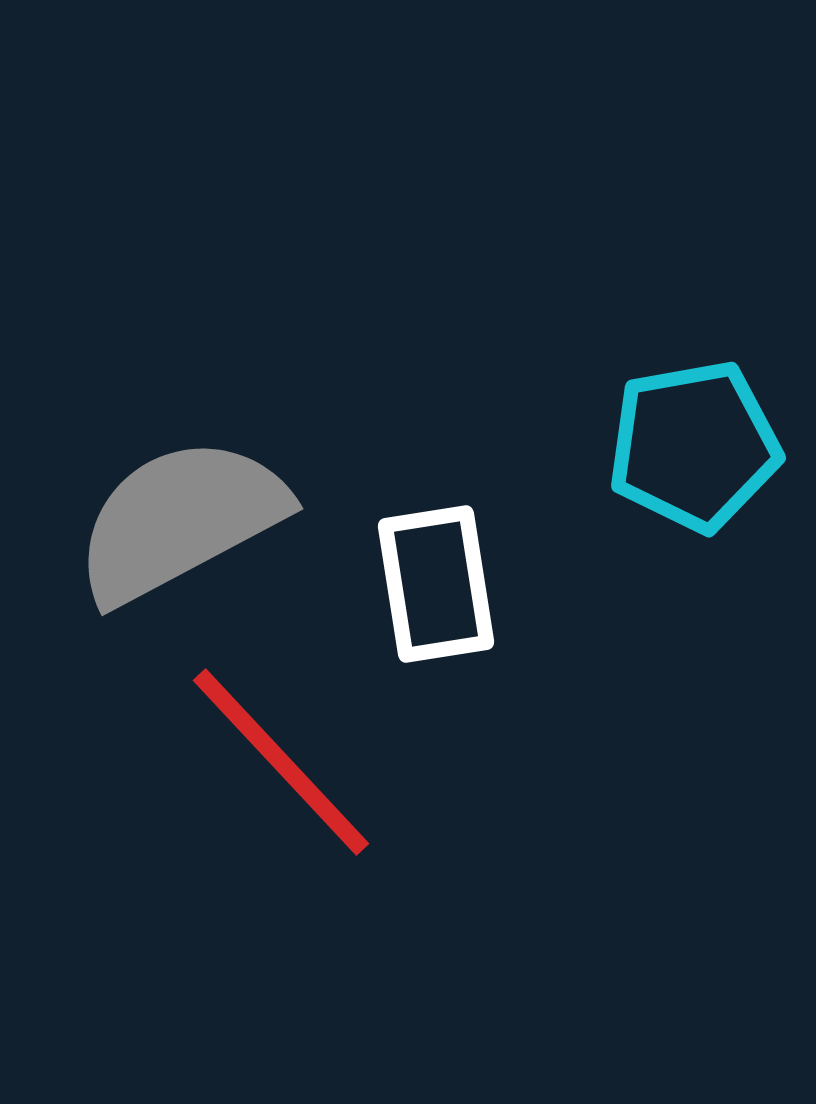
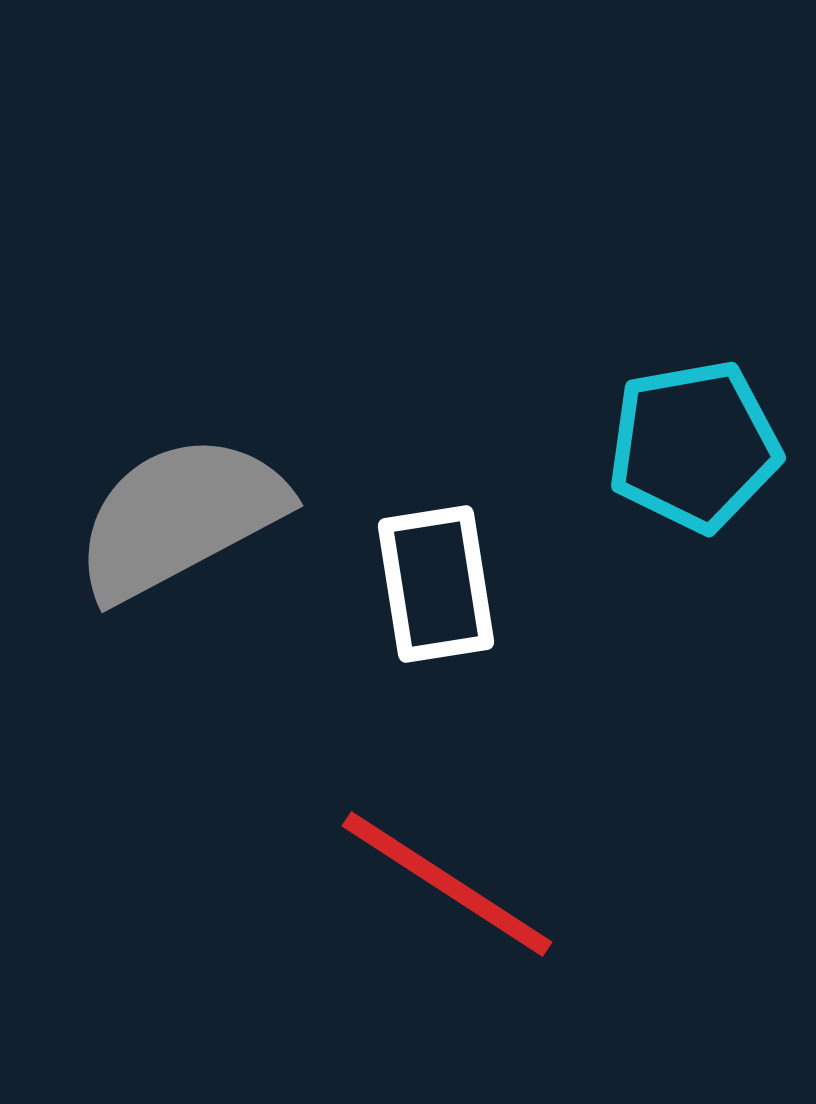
gray semicircle: moved 3 px up
red line: moved 166 px right, 122 px down; rotated 14 degrees counterclockwise
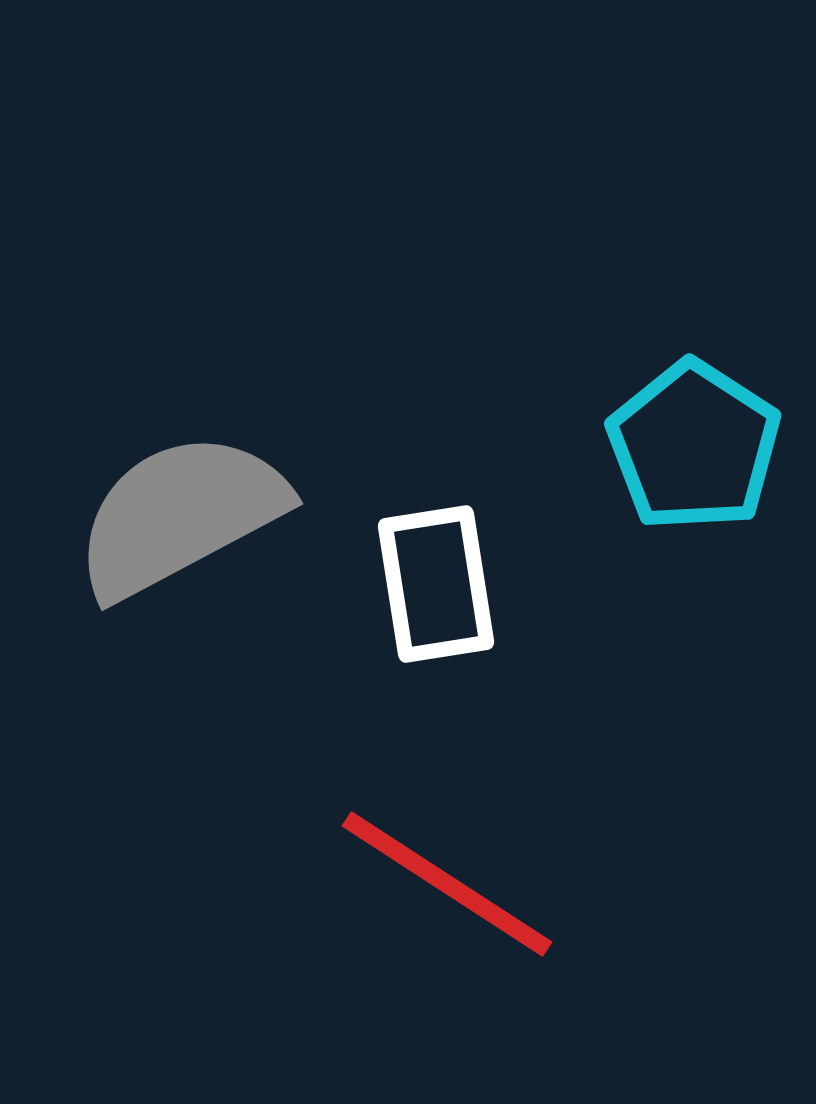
cyan pentagon: rotated 29 degrees counterclockwise
gray semicircle: moved 2 px up
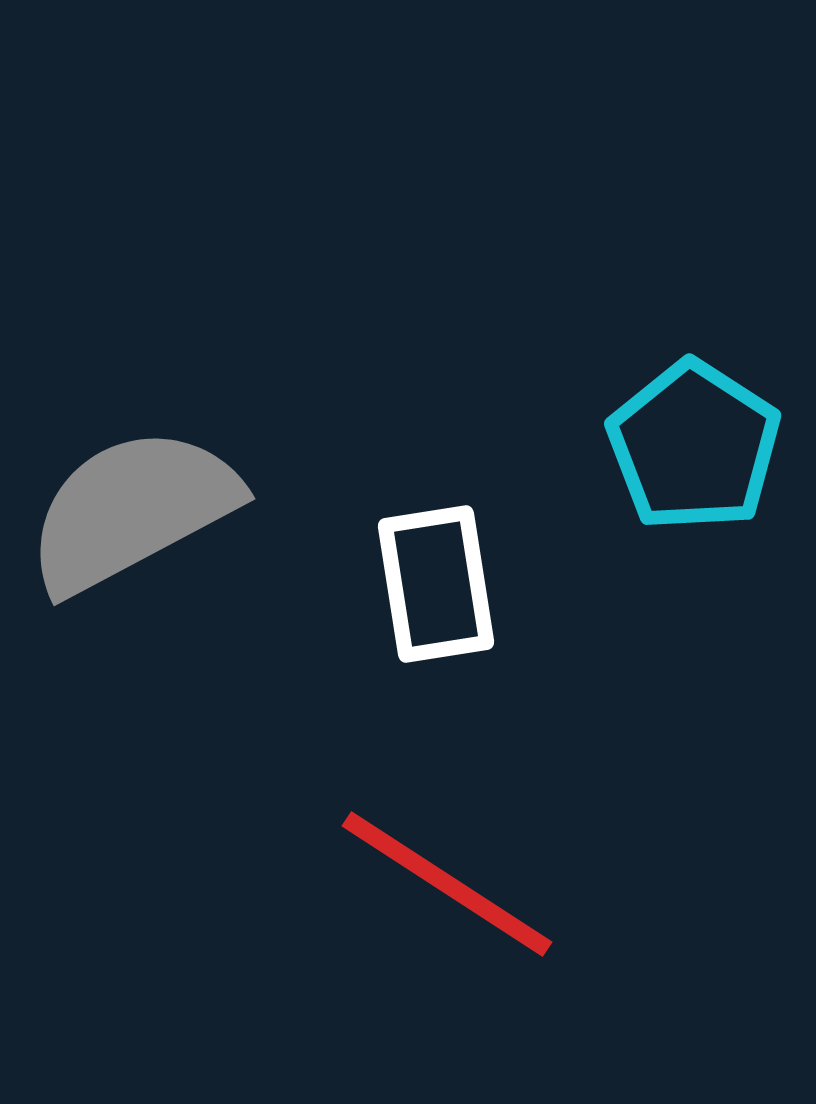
gray semicircle: moved 48 px left, 5 px up
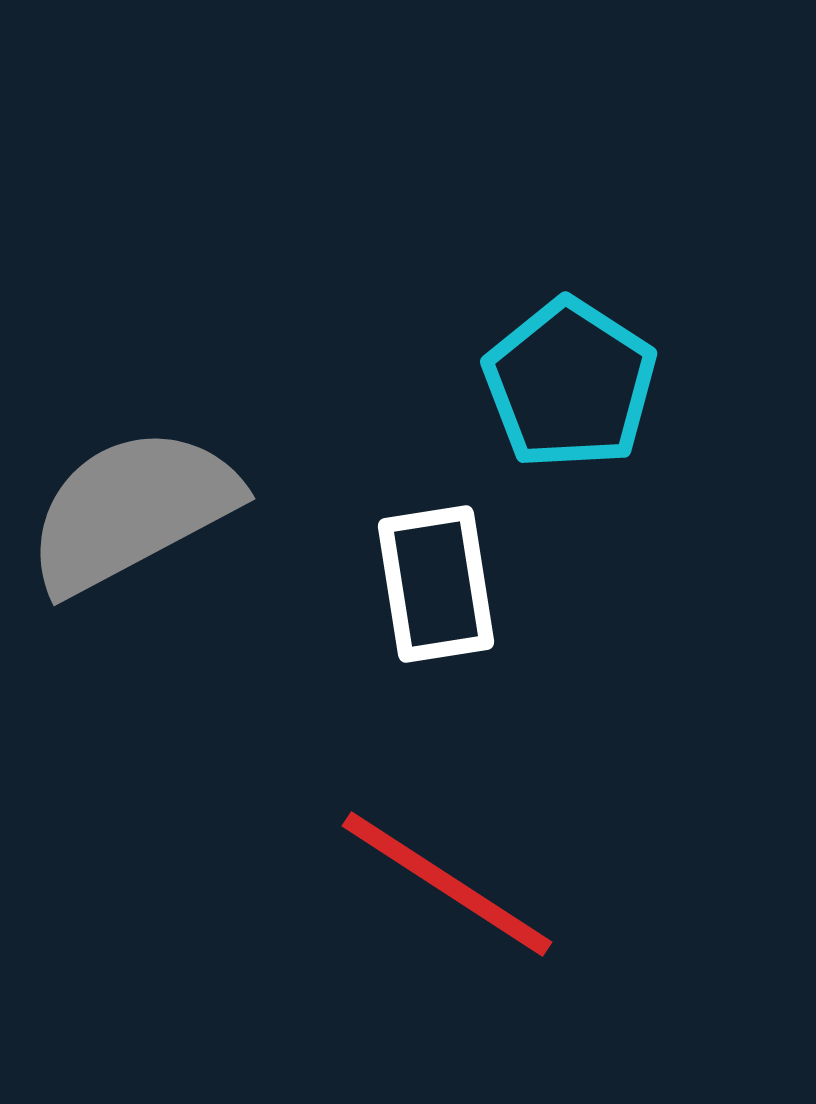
cyan pentagon: moved 124 px left, 62 px up
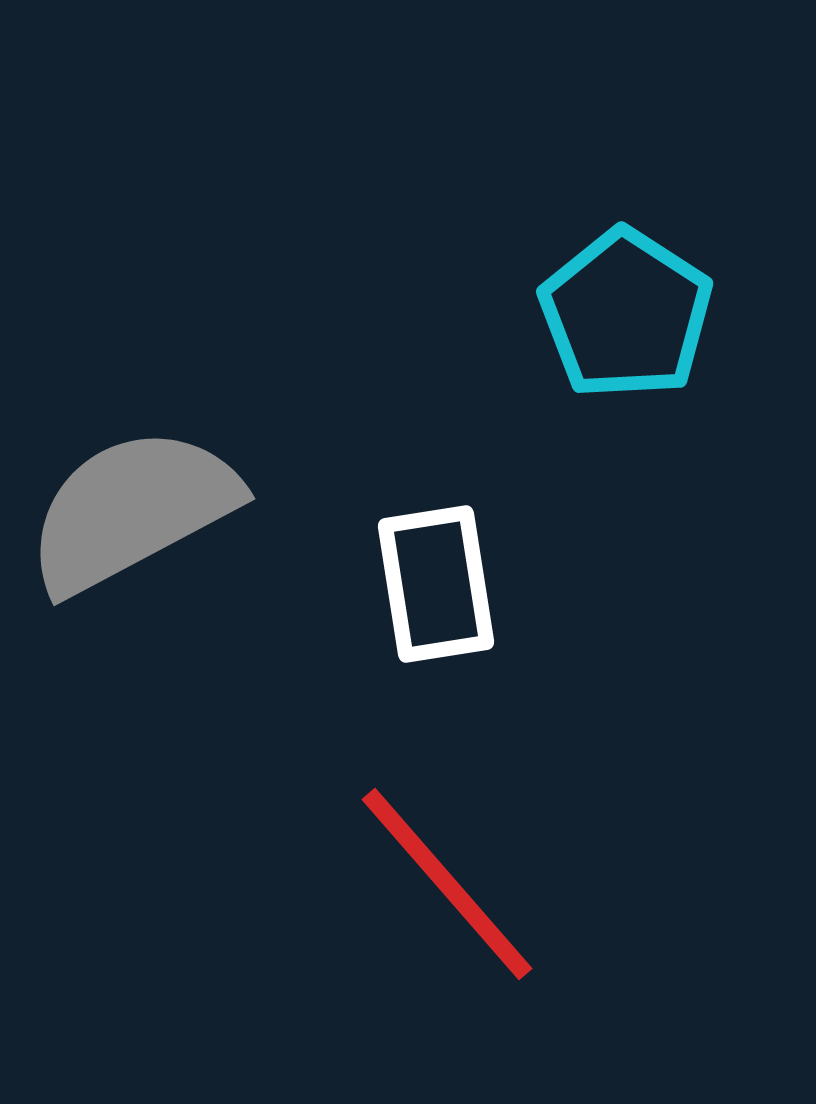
cyan pentagon: moved 56 px right, 70 px up
red line: rotated 16 degrees clockwise
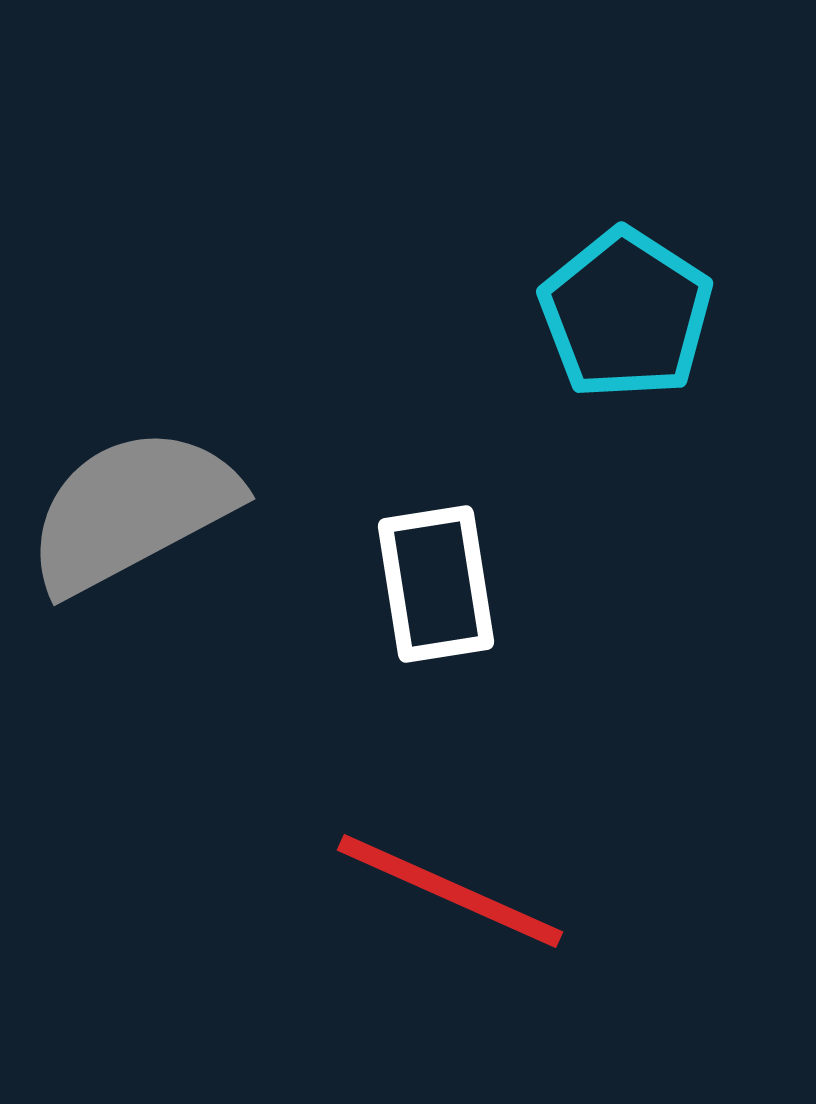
red line: moved 3 px right, 7 px down; rotated 25 degrees counterclockwise
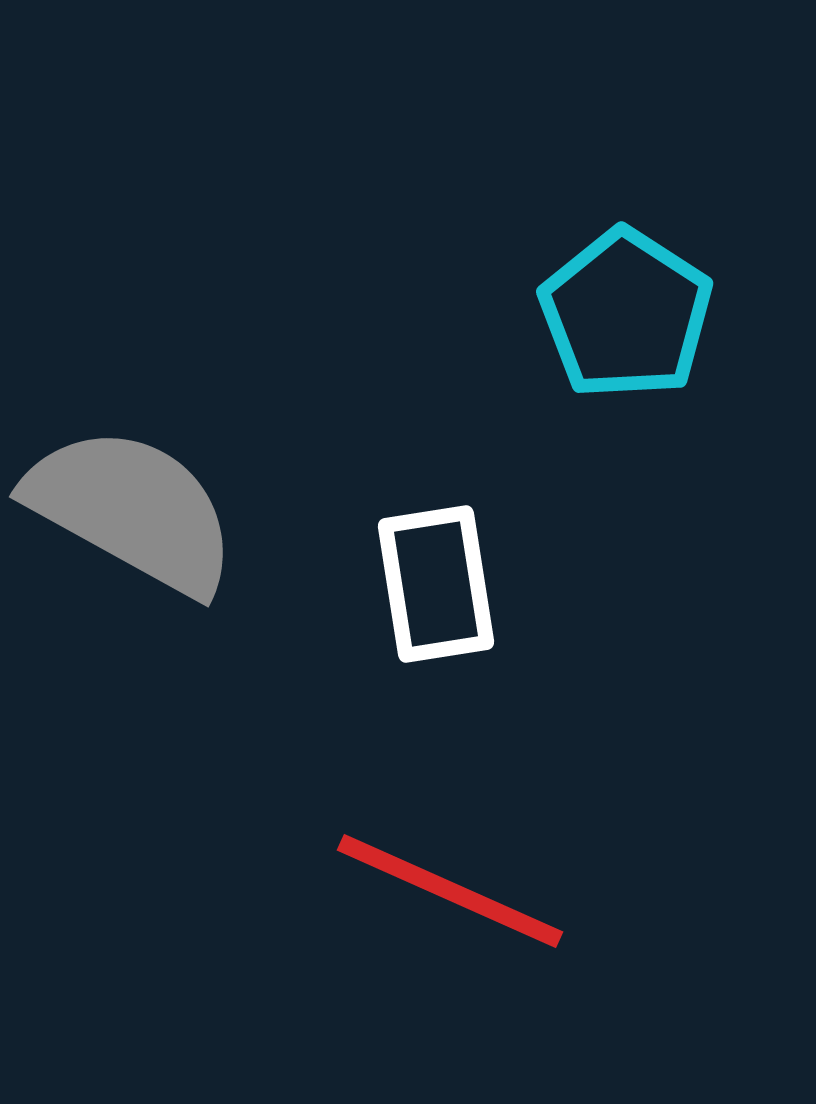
gray semicircle: rotated 57 degrees clockwise
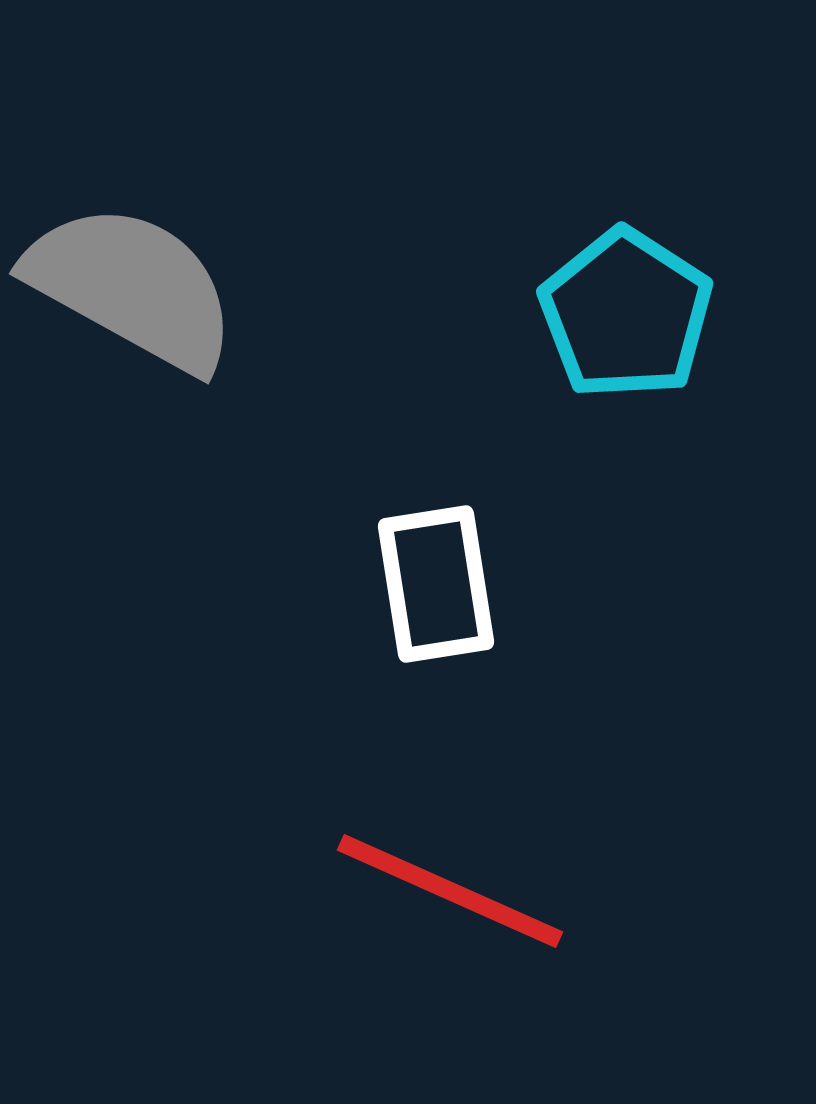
gray semicircle: moved 223 px up
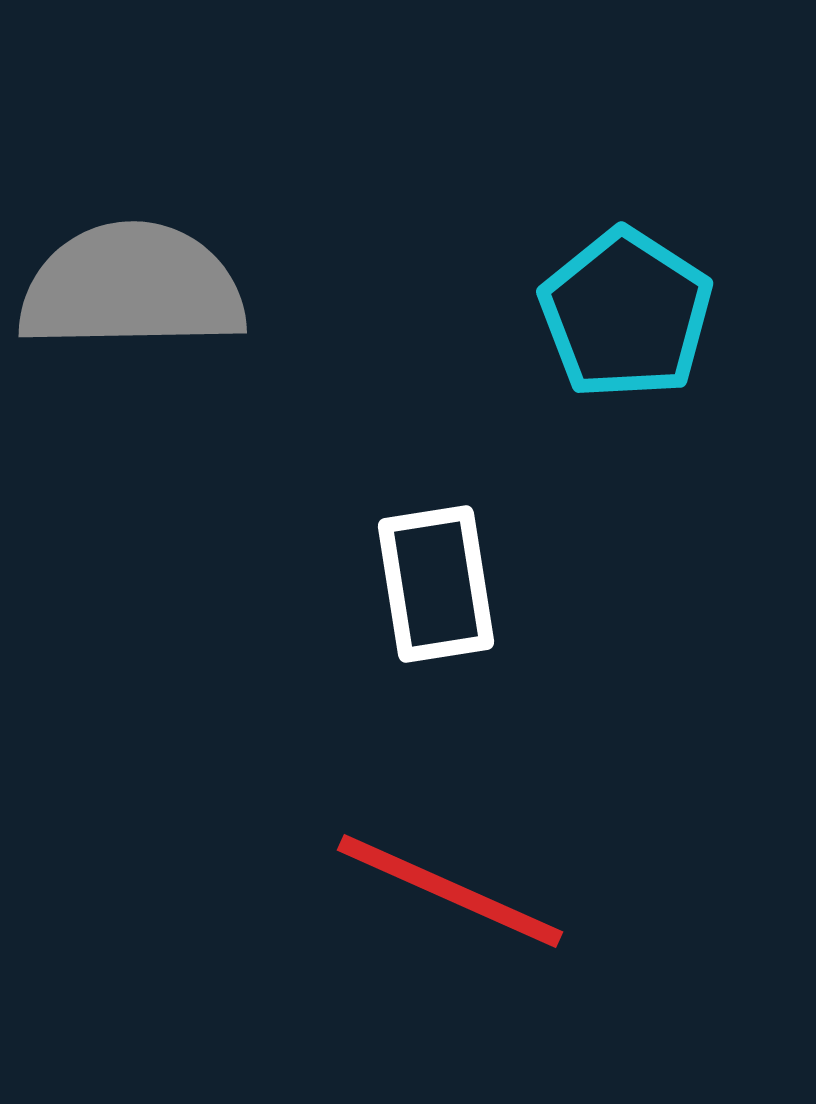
gray semicircle: rotated 30 degrees counterclockwise
